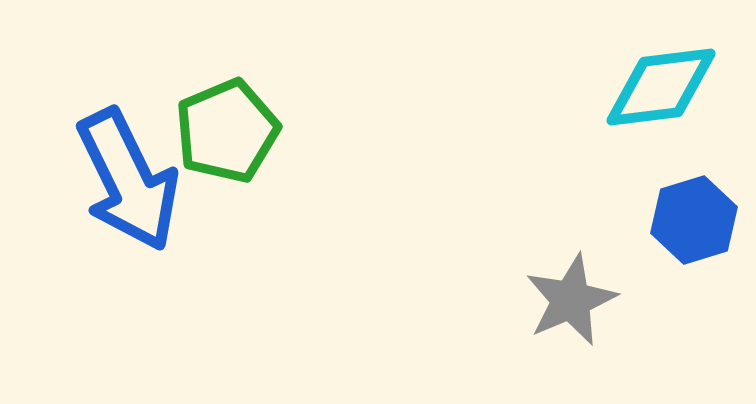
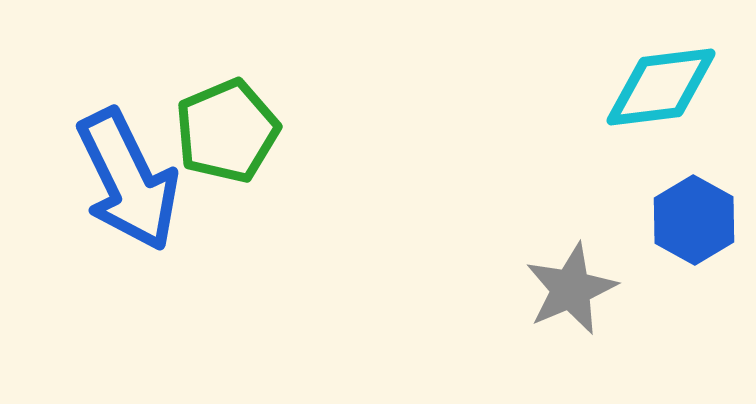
blue hexagon: rotated 14 degrees counterclockwise
gray star: moved 11 px up
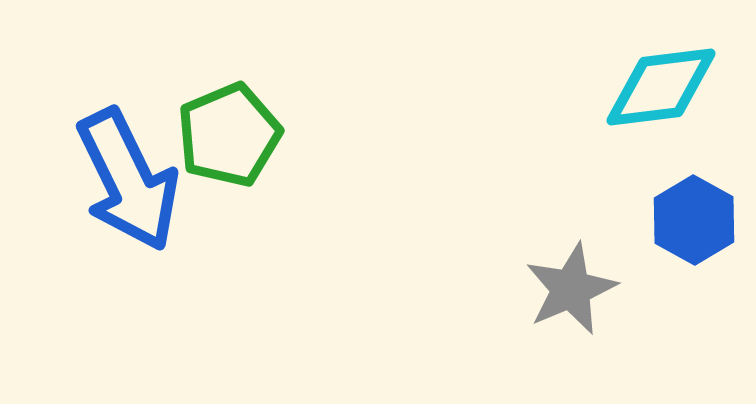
green pentagon: moved 2 px right, 4 px down
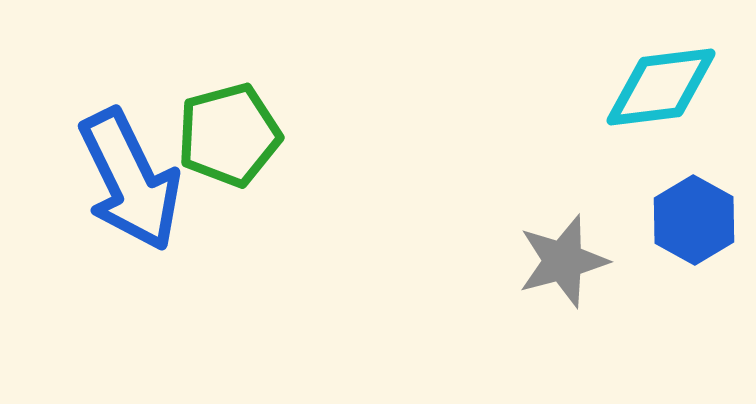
green pentagon: rotated 8 degrees clockwise
blue arrow: moved 2 px right
gray star: moved 8 px left, 28 px up; rotated 8 degrees clockwise
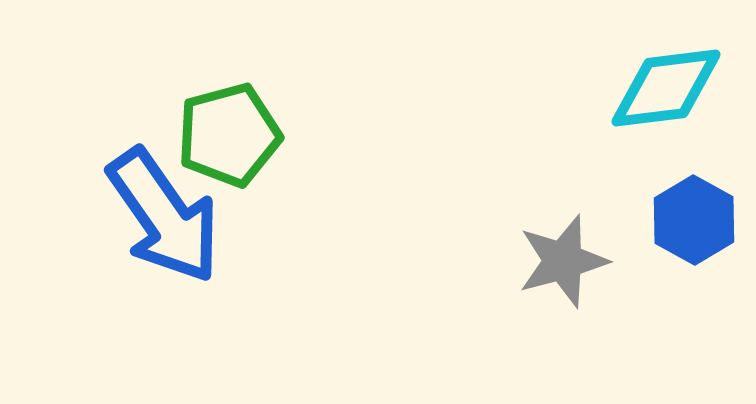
cyan diamond: moved 5 px right, 1 px down
blue arrow: moved 34 px right, 36 px down; rotated 9 degrees counterclockwise
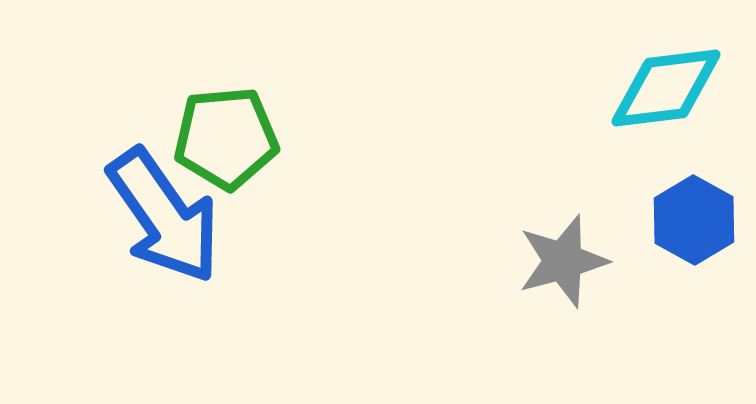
green pentagon: moved 3 px left, 3 px down; rotated 10 degrees clockwise
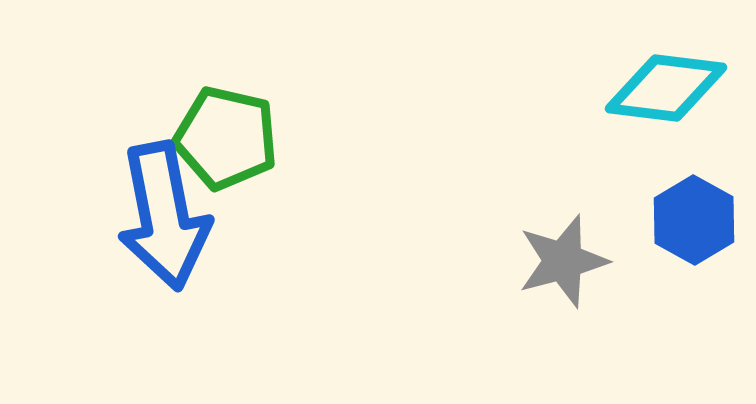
cyan diamond: rotated 14 degrees clockwise
green pentagon: rotated 18 degrees clockwise
blue arrow: rotated 24 degrees clockwise
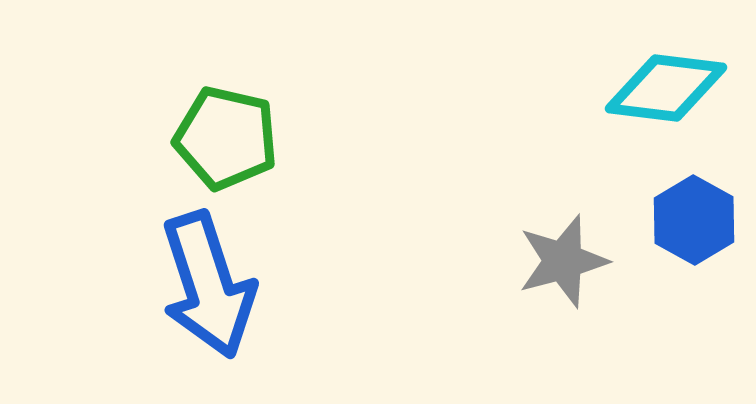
blue arrow: moved 44 px right, 69 px down; rotated 7 degrees counterclockwise
